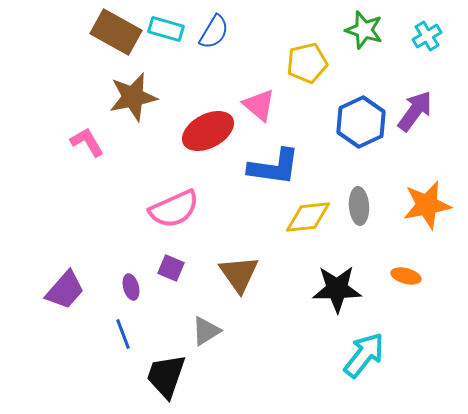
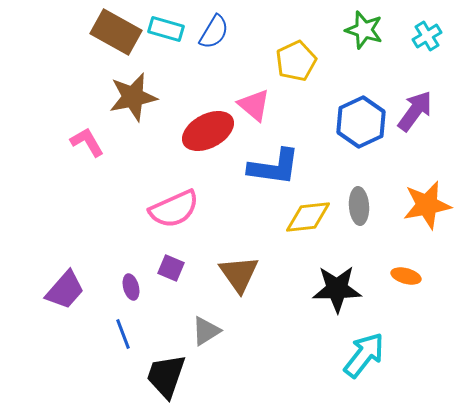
yellow pentagon: moved 11 px left, 2 px up; rotated 12 degrees counterclockwise
pink triangle: moved 5 px left
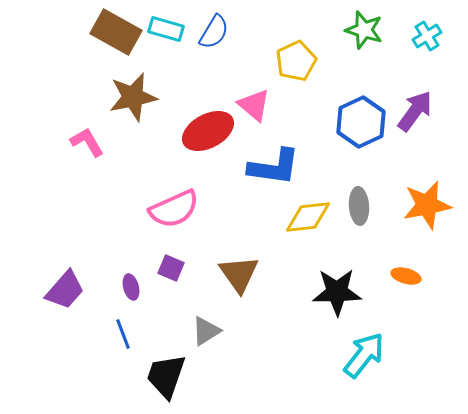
black star: moved 3 px down
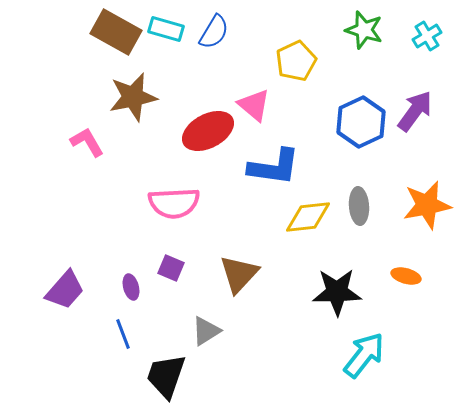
pink semicircle: moved 6 px up; rotated 21 degrees clockwise
brown triangle: rotated 18 degrees clockwise
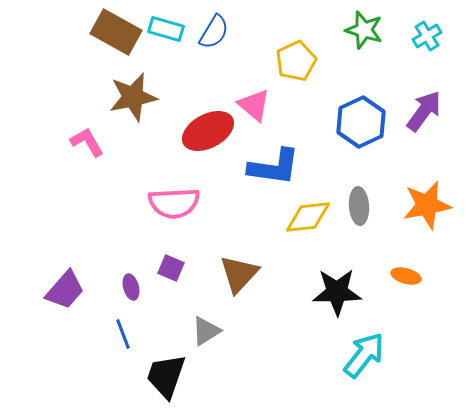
purple arrow: moved 9 px right
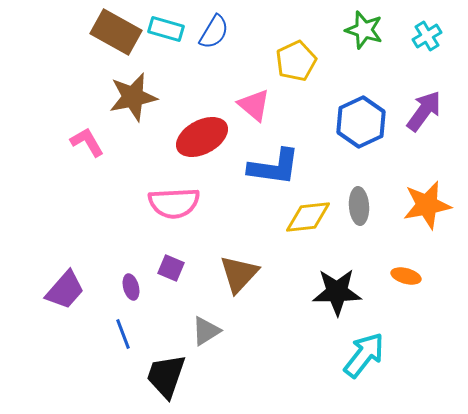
red ellipse: moved 6 px left, 6 px down
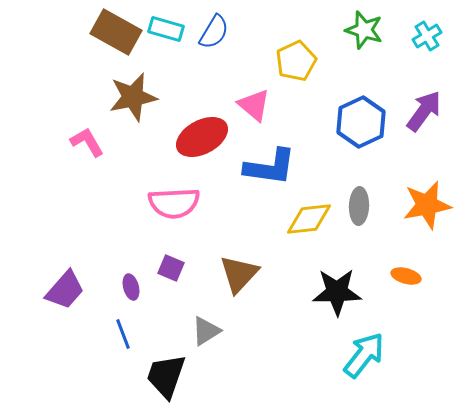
blue L-shape: moved 4 px left
gray ellipse: rotated 6 degrees clockwise
yellow diamond: moved 1 px right, 2 px down
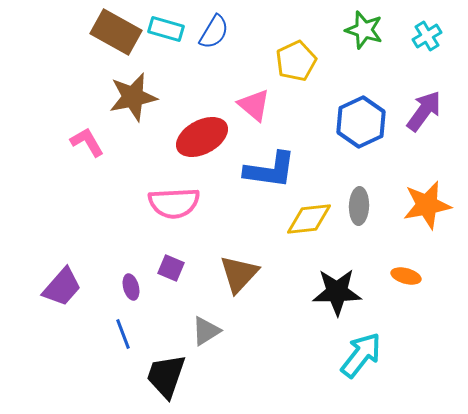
blue L-shape: moved 3 px down
purple trapezoid: moved 3 px left, 3 px up
cyan arrow: moved 3 px left
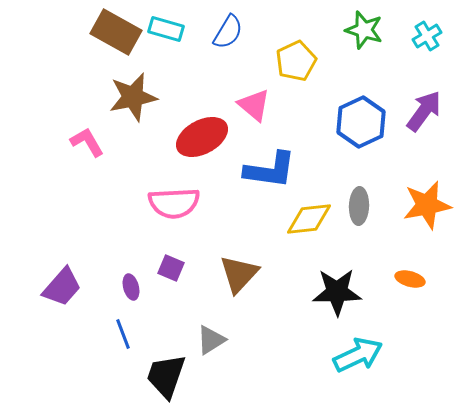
blue semicircle: moved 14 px right
orange ellipse: moved 4 px right, 3 px down
gray triangle: moved 5 px right, 9 px down
cyan arrow: moved 3 px left; rotated 27 degrees clockwise
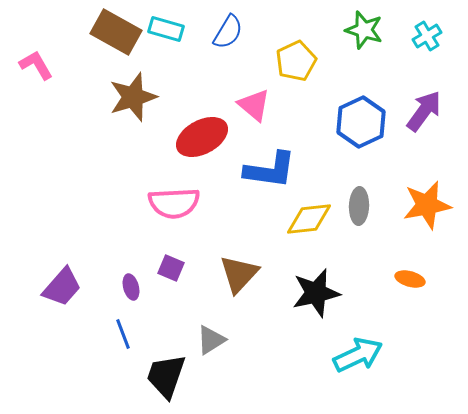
brown star: rotated 6 degrees counterclockwise
pink L-shape: moved 51 px left, 77 px up
black star: moved 21 px left, 1 px down; rotated 12 degrees counterclockwise
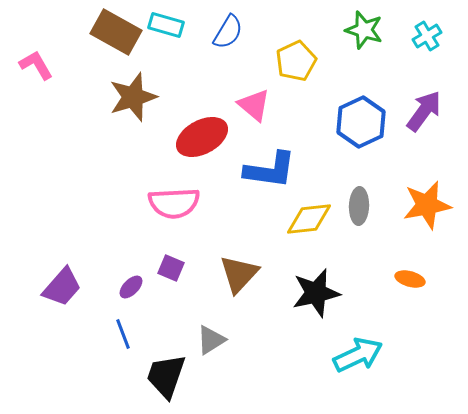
cyan rectangle: moved 4 px up
purple ellipse: rotated 60 degrees clockwise
